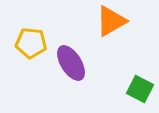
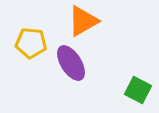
orange triangle: moved 28 px left
green square: moved 2 px left, 1 px down
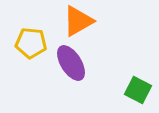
orange triangle: moved 5 px left
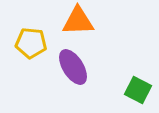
orange triangle: rotated 28 degrees clockwise
purple ellipse: moved 2 px right, 4 px down
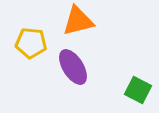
orange triangle: rotated 12 degrees counterclockwise
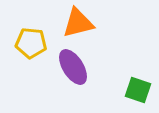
orange triangle: moved 2 px down
green square: rotated 8 degrees counterclockwise
